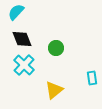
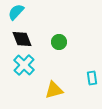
green circle: moved 3 px right, 6 px up
yellow triangle: rotated 24 degrees clockwise
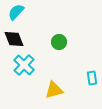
black diamond: moved 8 px left
